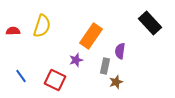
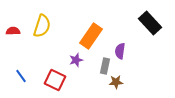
brown star: rotated 16 degrees clockwise
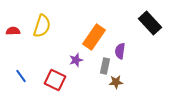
orange rectangle: moved 3 px right, 1 px down
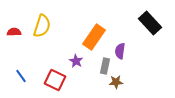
red semicircle: moved 1 px right, 1 px down
purple star: moved 1 px down; rotated 24 degrees counterclockwise
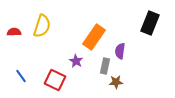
black rectangle: rotated 65 degrees clockwise
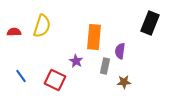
orange rectangle: rotated 30 degrees counterclockwise
brown star: moved 8 px right
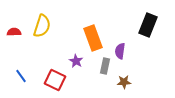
black rectangle: moved 2 px left, 2 px down
orange rectangle: moved 1 px left, 1 px down; rotated 25 degrees counterclockwise
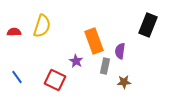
orange rectangle: moved 1 px right, 3 px down
blue line: moved 4 px left, 1 px down
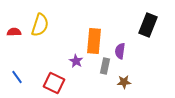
yellow semicircle: moved 2 px left, 1 px up
orange rectangle: rotated 25 degrees clockwise
red square: moved 1 px left, 3 px down
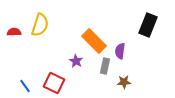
orange rectangle: rotated 50 degrees counterclockwise
blue line: moved 8 px right, 9 px down
